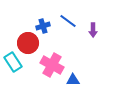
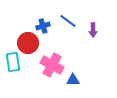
cyan rectangle: rotated 24 degrees clockwise
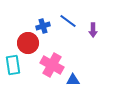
cyan rectangle: moved 3 px down
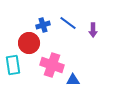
blue line: moved 2 px down
blue cross: moved 1 px up
red circle: moved 1 px right
pink cross: rotated 10 degrees counterclockwise
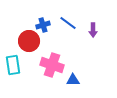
red circle: moved 2 px up
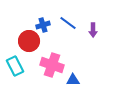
cyan rectangle: moved 2 px right, 1 px down; rotated 18 degrees counterclockwise
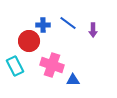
blue cross: rotated 16 degrees clockwise
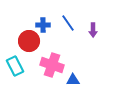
blue line: rotated 18 degrees clockwise
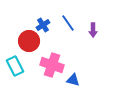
blue cross: rotated 32 degrees counterclockwise
blue triangle: rotated 16 degrees clockwise
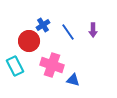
blue line: moved 9 px down
